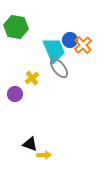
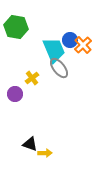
yellow arrow: moved 1 px right, 2 px up
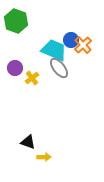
green hexagon: moved 6 px up; rotated 10 degrees clockwise
blue circle: moved 1 px right
cyan trapezoid: rotated 44 degrees counterclockwise
purple circle: moved 26 px up
black triangle: moved 2 px left, 2 px up
yellow arrow: moved 1 px left, 4 px down
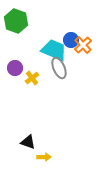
gray ellipse: rotated 15 degrees clockwise
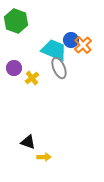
purple circle: moved 1 px left
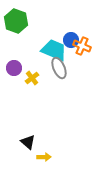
orange cross: moved 1 px left, 1 px down; rotated 24 degrees counterclockwise
black triangle: rotated 21 degrees clockwise
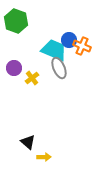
blue circle: moved 2 px left
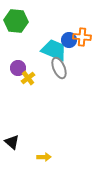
green hexagon: rotated 15 degrees counterclockwise
orange cross: moved 9 px up; rotated 18 degrees counterclockwise
purple circle: moved 4 px right
yellow cross: moved 4 px left
black triangle: moved 16 px left
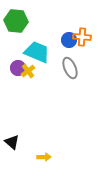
cyan trapezoid: moved 17 px left, 2 px down
gray ellipse: moved 11 px right
yellow cross: moved 7 px up
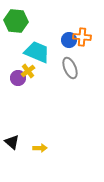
purple circle: moved 10 px down
yellow arrow: moved 4 px left, 9 px up
